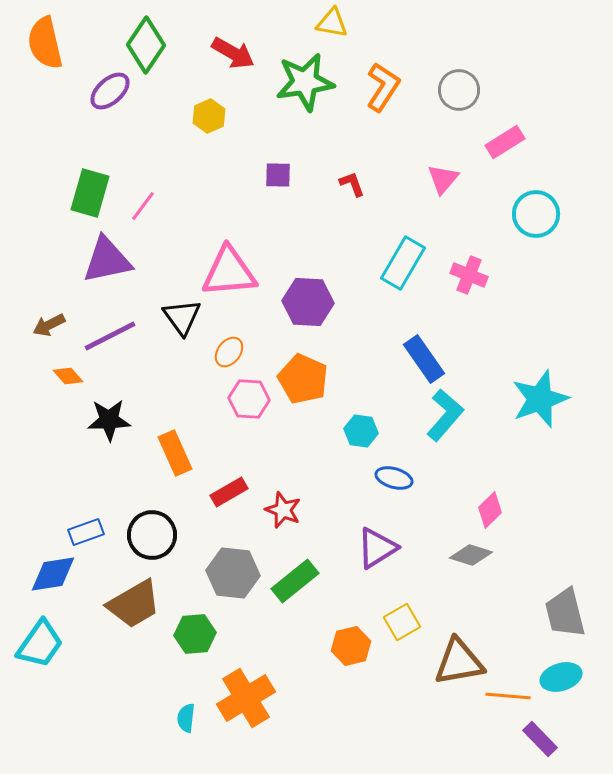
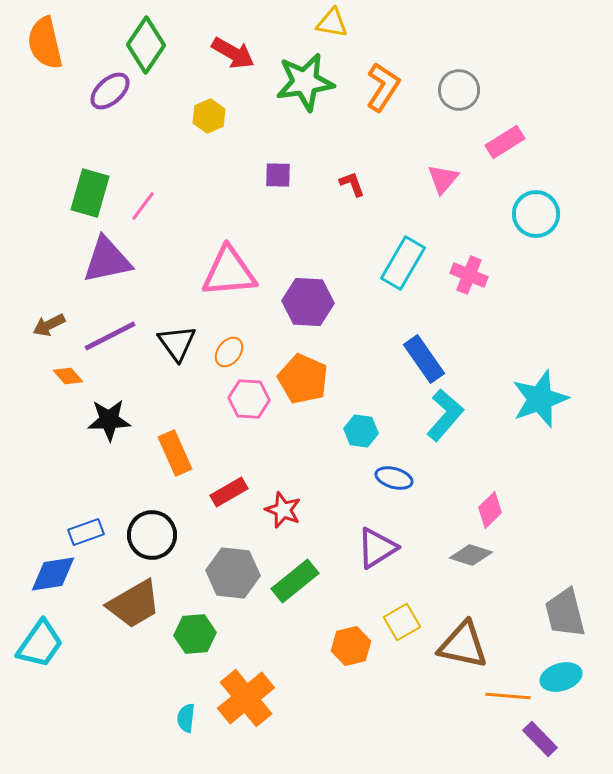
black triangle at (182, 317): moved 5 px left, 26 px down
brown triangle at (459, 662): moved 4 px right, 17 px up; rotated 22 degrees clockwise
orange cross at (246, 698): rotated 8 degrees counterclockwise
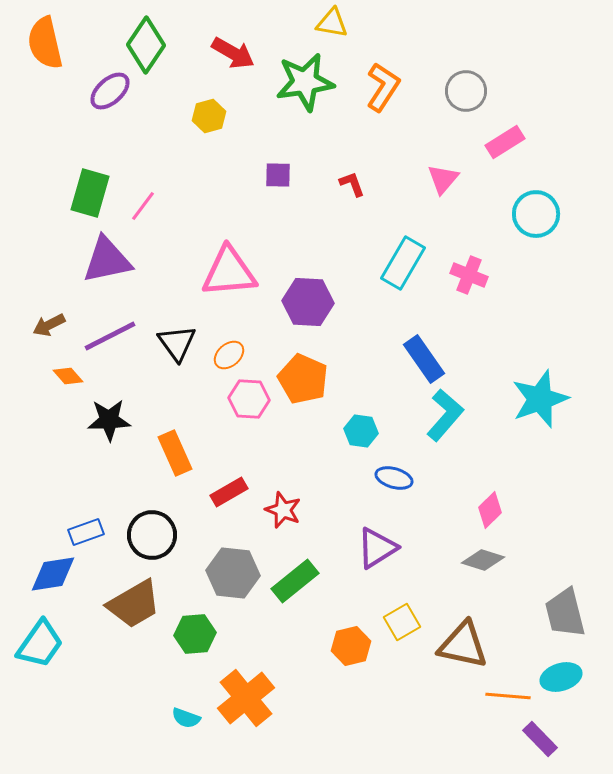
gray circle at (459, 90): moved 7 px right, 1 px down
yellow hexagon at (209, 116): rotated 8 degrees clockwise
orange ellipse at (229, 352): moved 3 px down; rotated 12 degrees clockwise
gray diamond at (471, 555): moved 12 px right, 5 px down
cyan semicircle at (186, 718): rotated 76 degrees counterclockwise
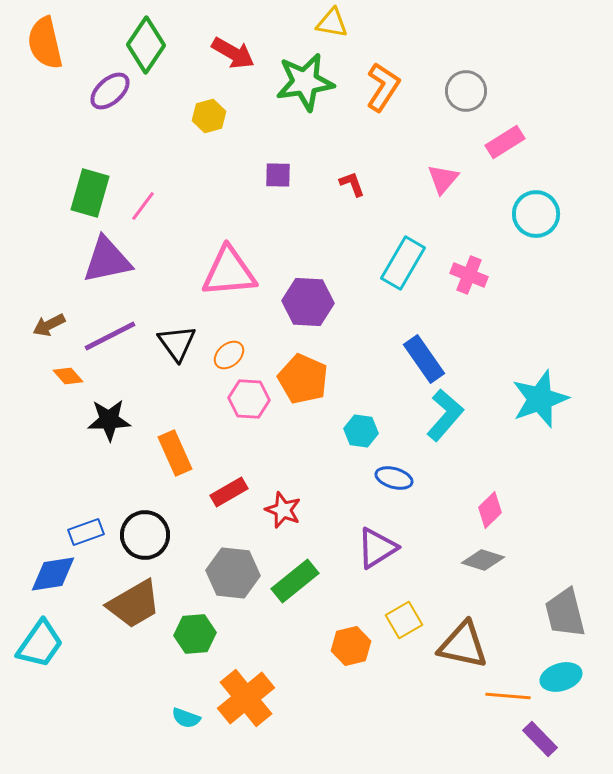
black circle at (152, 535): moved 7 px left
yellow square at (402, 622): moved 2 px right, 2 px up
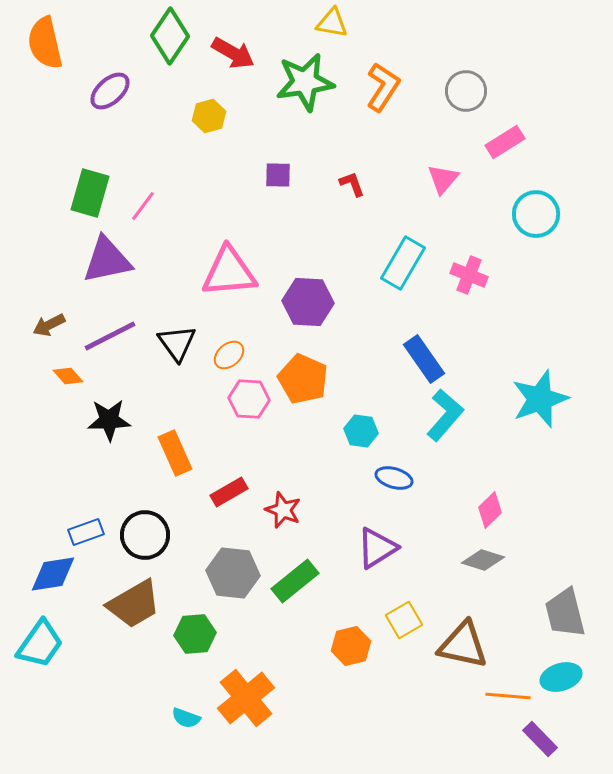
green diamond at (146, 45): moved 24 px right, 9 px up
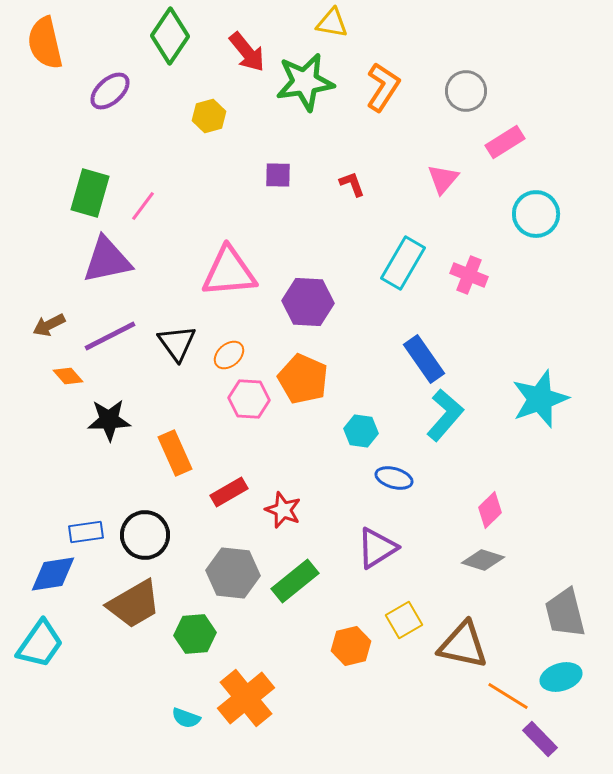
red arrow at (233, 53): moved 14 px right, 1 px up; rotated 21 degrees clockwise
blue rectangle at (86, 532): rotated 12 degrees clockwise
orange line at (508, 696): rotated 27 degrees clockwise
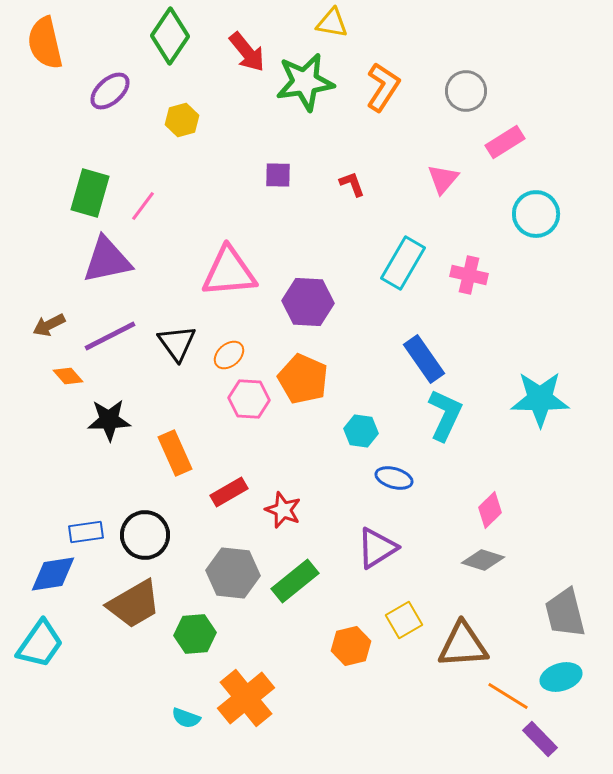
yellow hexagon at (209, 116): moved 27 px left, 4 px down
pink cross at (469, 275): rotated 9 degrees counterclockwise
cyan star at (540, 399): rotated 20 degrees clockwise
cyan L-shape at (445, 415): rotated 16 degrees counterclockwise
brown triangle at (463, 645): rotated 16 degrees counterclockwise
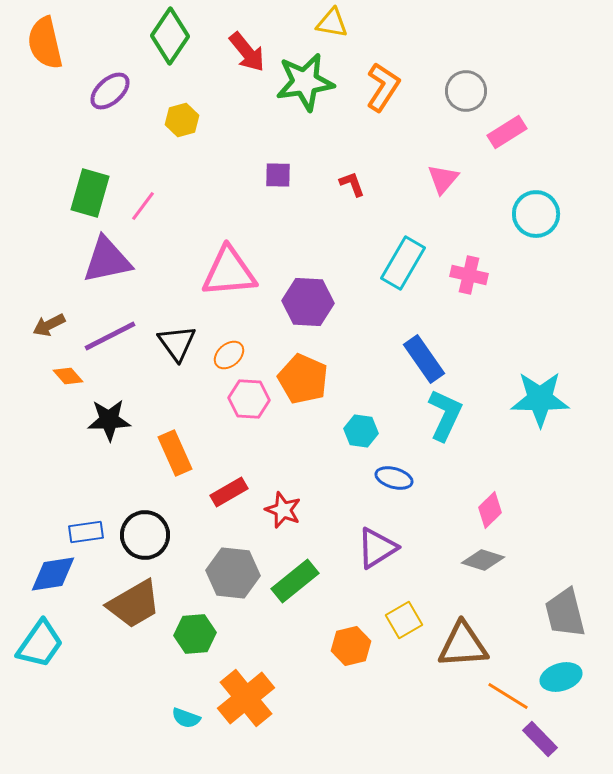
pink rectangle at (505, 142): moved 2 px right, 10 px up
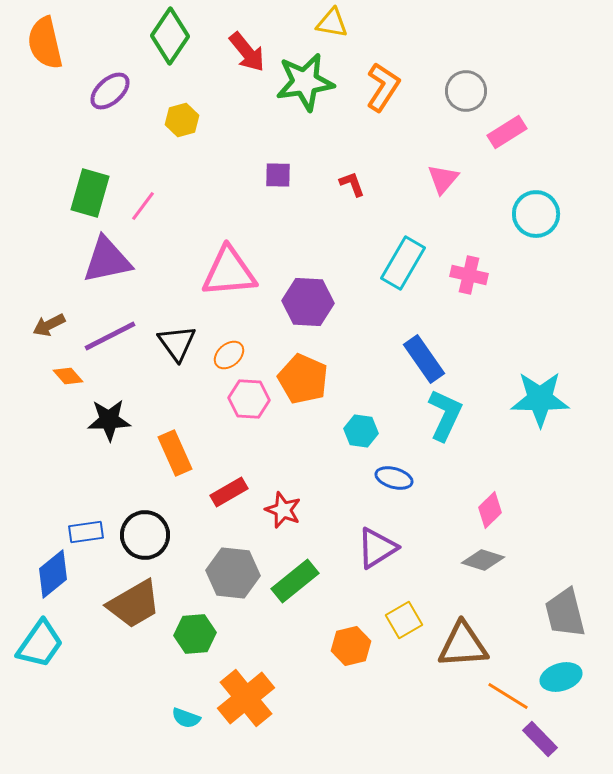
blue diamond at (53, 574): rotated 30 degrees counterclockwise
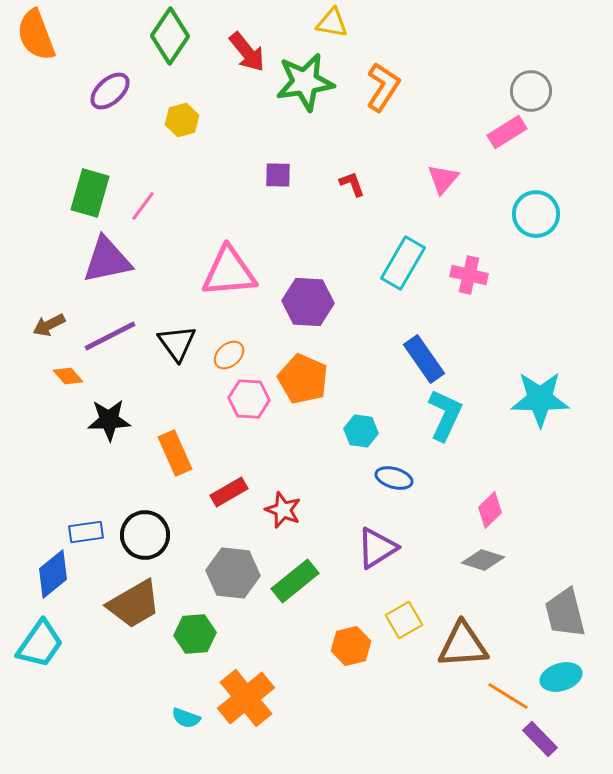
orange semicircle at (45, 43): moved 9 px left, 8 px up; rotated 8 degrees counterclockwise
gray circle at (466, 91): moved 65 px right
